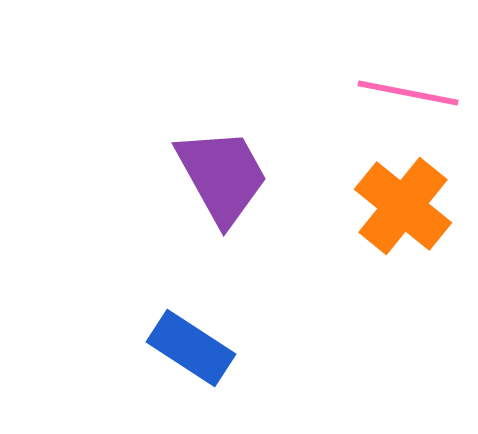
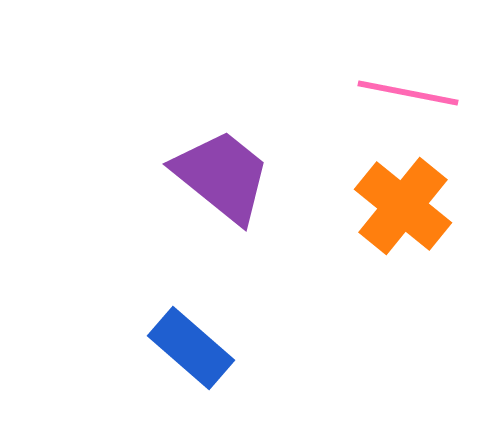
purple trapezoid: rotated 22 degrees counterclockwise
blue rectangle: rotated 8 degrees clockwise
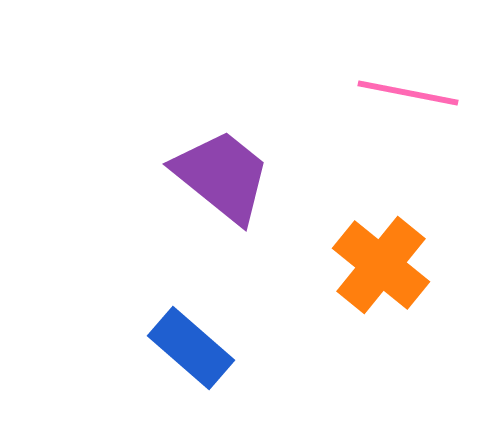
orange cross: moved 22 px left, 59 px down
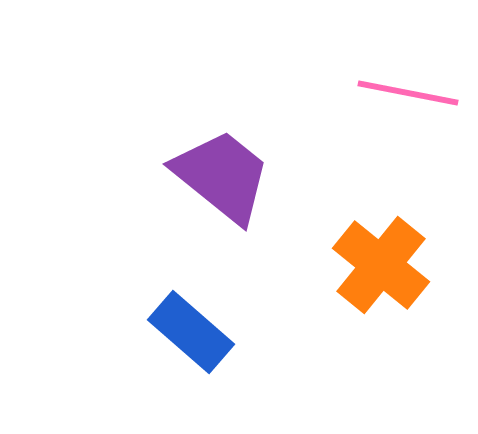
blue rectangle: moved 16 px up
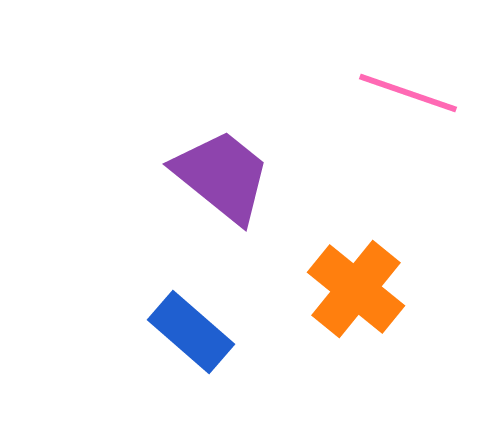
pink line: rotated 8 degrees clockwise
orange cross: moved 25 px left, 24 px down
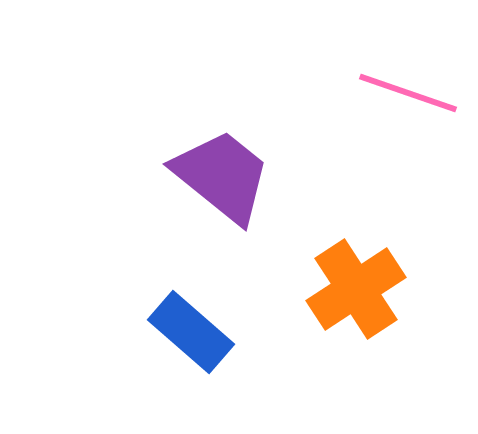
orange cross: rotated 18 degrees clockwise
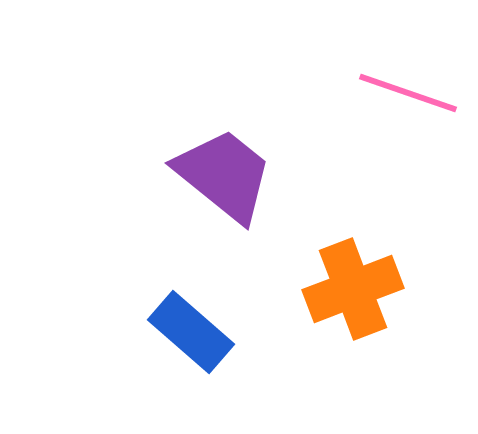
purple trapezoid: moved 2 px right, 1 px up
orange cross: moved 3 px left; rotated 12 degrees clockwise
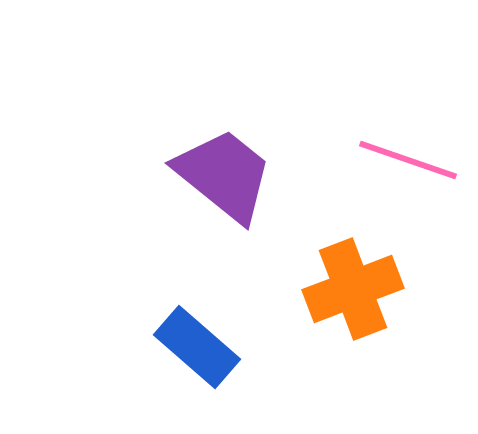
pink line: moved 67 px down
blue rectangle: moved 6 px right, 15 px down
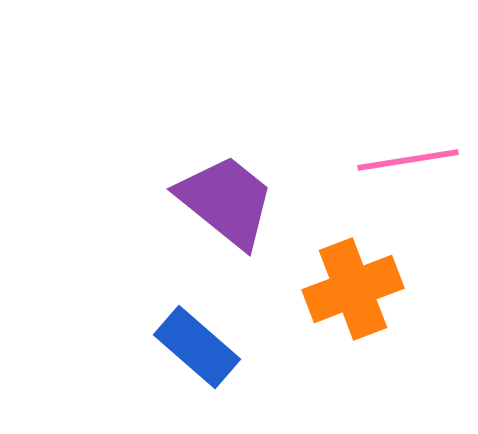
pink line: rotated 28 degrees counterclockwise
purple trapezoid: moved 2 px right, 26 px down
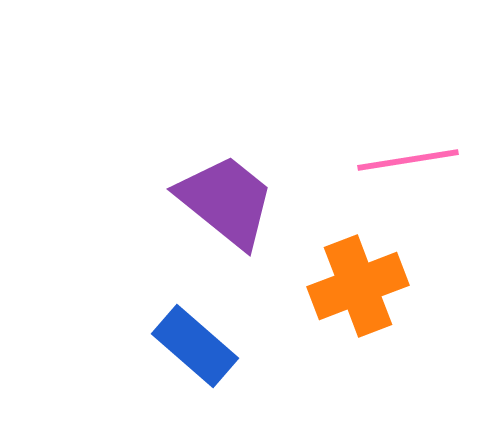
orange cross: moved 5 px right, 3 px up
blue rectangle: moved 2 px left, 1 px up
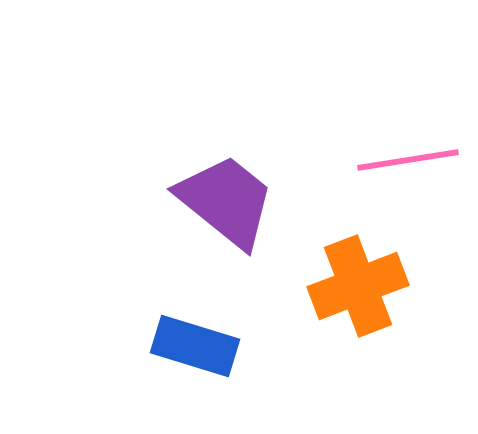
blue rectangle: rotated 24 degrees counterclockwise
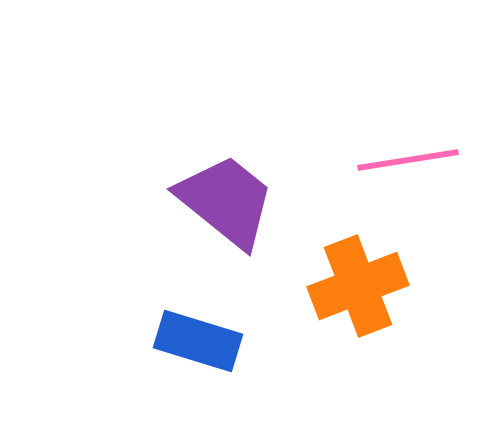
blue rectangle: moved 3 px right, 5 px up
